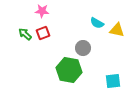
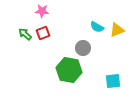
cyan semicircle: moved 4 px down
yellow triangle: rotated 35 degrees counterclockwise
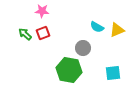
cyan square: moved 8 px up
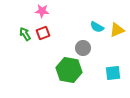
green arrow: rotated 16 degrees clockwise
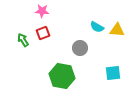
yellow triangle: rotated 28 degrees clockwise
green arrow: moved 2 px left, 6 px down
gray circle: moved 3 px left
green hexagon: moved 7 px left, 6 px down
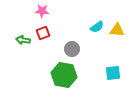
cyan semicircle: rotated 64 degrees counterclockwise
green arrow: rotated 48 degrees counterclockwise
gray circle: moved 8 px left, 1 px down
green hexagon: moved 2 px right, 1 px up
